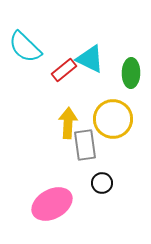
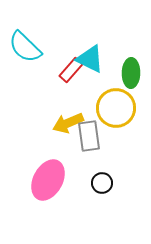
red rectangle: moved 7 px right; rotated 10 degrees counterclockwise
yellow circle: moved 3 px right, 11 px up
yellow arrow: rotated 116 degrees counterclockwise
gray rectangle: moved 4 px right, 9 px up
pink ellipse: moved 4 px left, 24 px up; rotated 33 degrees counterclockwise
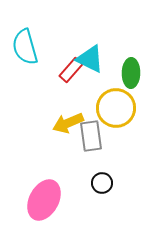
cyan semicircle: rotated 30 degrees clockwise
gray rectangle: moved 2 px right
pink ellipse: moved 4 px left, 20 px down
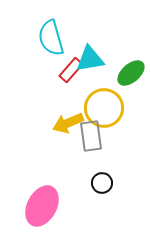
cyan semicircle: moved 26 px right, 9 px up
cyan triangle: rotated 36 degrees counterclockwise
green ellipse: rotated 48 degrees clockwise
yellow circle: moved 12 px left
pink ellipse: moved 2 px left, 6 px down
